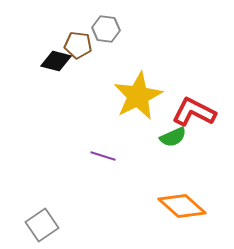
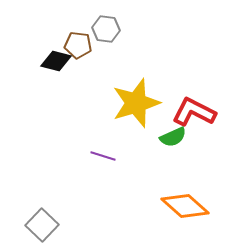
yellow star: moved 2 px left, 7 px down; rotated 9 degrees clockwise
orange diamond: moved 3 px right
gray square: rotated 12 degrees counterclockwise
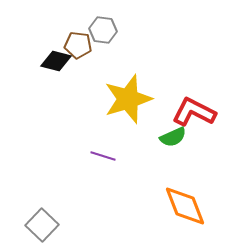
gray hexagon: moved 3 px left, 1 px down
yellow star: moved 8 px left, 4 px up
orange diamond: rotated 27 degrees clockwise
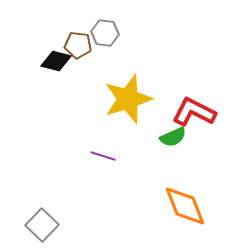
gray hexagon: moved 2 px right, 3 px down
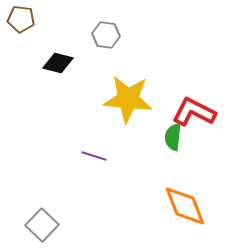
gray hexagon: moved 1 px right, 2 px down
brown pentagon: moved 57 px left, 26 px up
black diamond: moved 2 px right, 2 px down
yellow star: rotated 24 degrees clockwise
green semicircle: rotated 120 degrees clockwise
purple line: moved 9 px left
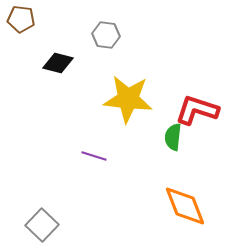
red L-shape: moved 3 px right, 2 px up; rotated 9 degrees counterclockwise
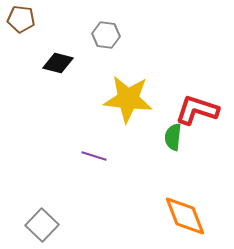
orange diamond: moved 10 px down
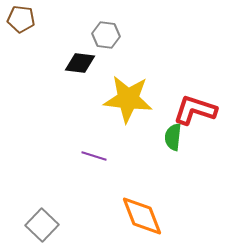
black diamond: moved 22 px right; rotated 8 degrees counterclockwise
red L-shape: moved 2 px left
orange diamond: moved 43 px left
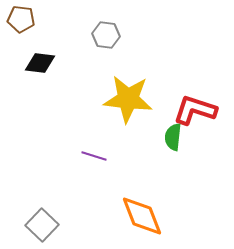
black diamond: moved 40 px left
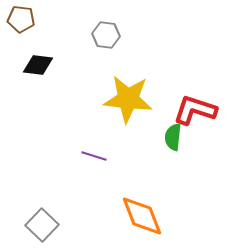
black diamond: moved 2 px left, 2 px down
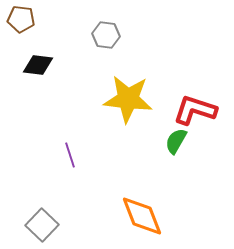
green semicircle: moved 3 px right, 4 px down; rotated 24 degrees clockwise
purple line: moved 24 px left, 1 px up; rotated 55 degrees clockwise
